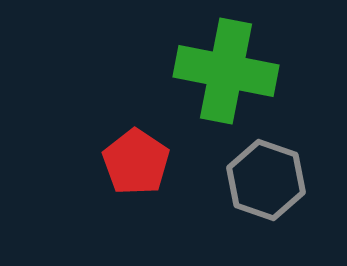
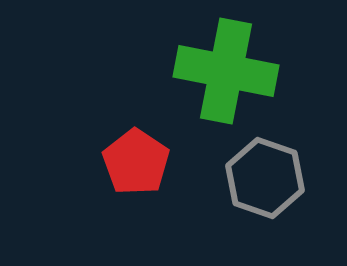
gray hexagon: moved 1 px left, 2 px up
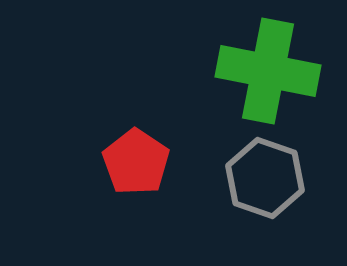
green cross: moved 42 px right
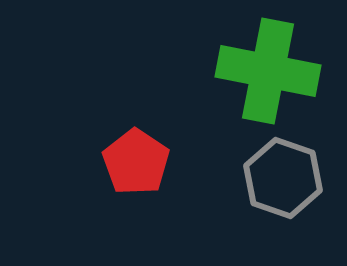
gray hexagon: moved 18 px right
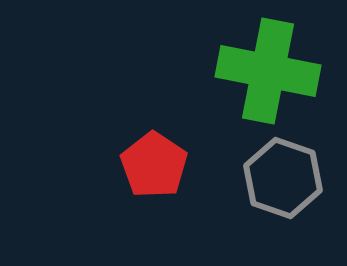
red pentagon: moved 18 px right, 3 px down
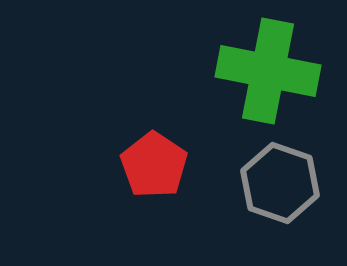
gray hexagon: moved 3 px left, 5 px down
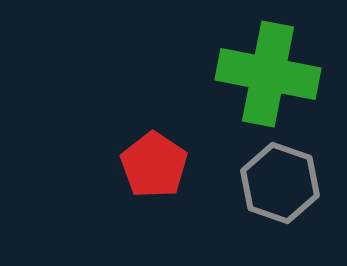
green cross: moved 3 px down
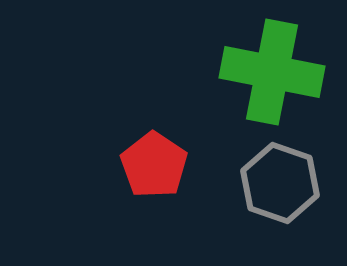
green cross: moved 4 px right, 2 px up
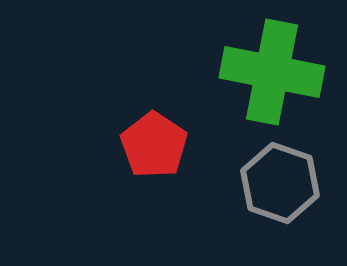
red pentagon: moved 20 px up
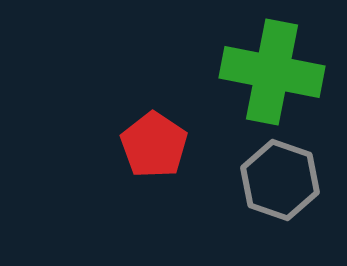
gray hexagon: moved 3 px up
